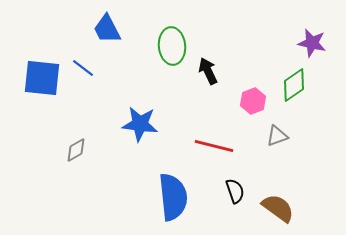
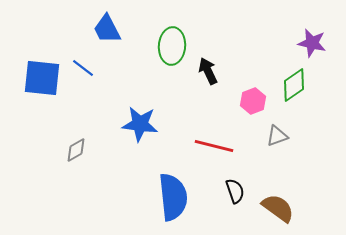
green ellipse: rotated 9 degrees clockwise
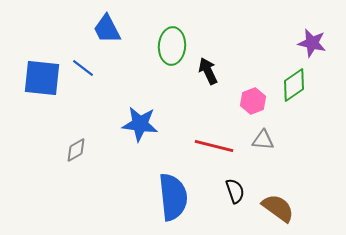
gray triangle: moved 14 px left, 4 px down; rotated 25 degrees clockwise
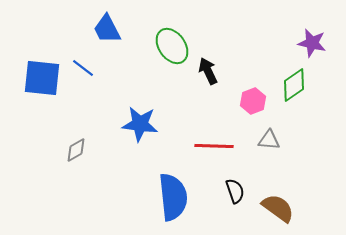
green ellipse: rotated 39 degrees counterclockwise
gray triangle: moved 6 px right
red line: rotated 12 degrees counterclockwise
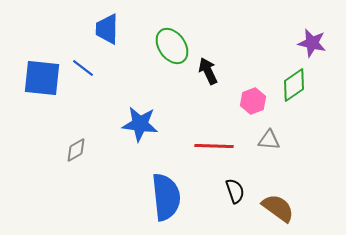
blue trapezoid: rotated 28 degrees clockwise
blue semicircle: moved 7 px left
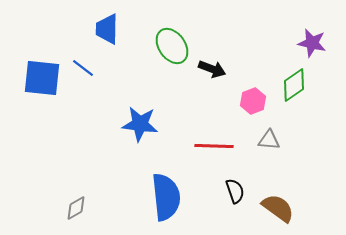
black arrow: moved 4 px right, 2 px up; rotated 136 degrees clockwise
gray diamond: moved 58 px down
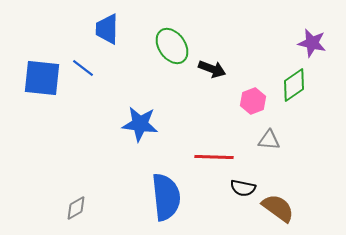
red line: moved 11 px down
black semicircle: moved 8 px right, 3 px up; rotated 120 degrees clockwise
